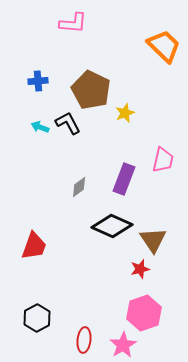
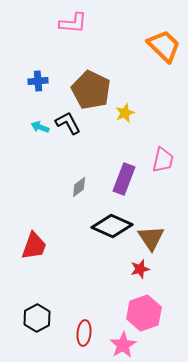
brown triangle: moved 2 px left, 2 px up
red ellipse: moved 7 px up
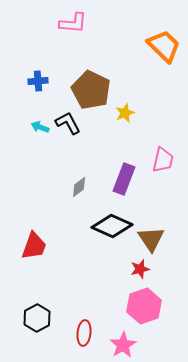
brown triangle: moved 1 px down
pink hexagon: moved 7 px up
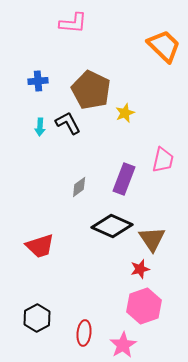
cyan arrow: rotated 108 degrees counterclockwise
brown triangle: moved 1 px right
red trapezoid: moved 6 px right; rotated 52 degrees clockwise
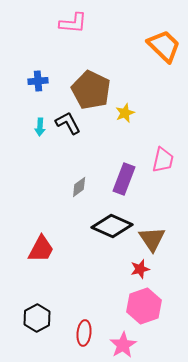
red trapezoid: moved 1 px right, 3 px down; rotated 44 degrees counterclockwise
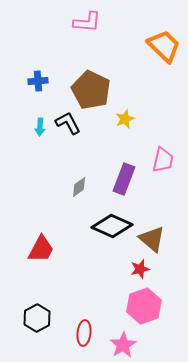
pink L-shape: moved 14 px right, 1 px up
yellow star: moved 6 px down
brown triangle: rotated 16 degrees counterclockwise
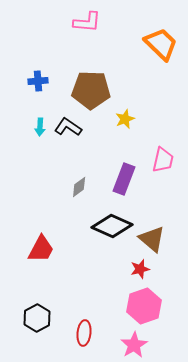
orange trapezoid: moved 3 px left, 2 px up
brown pentagon: rotated 24 degrees counterclockwise
black L-shape: moved 4 px down; rotated 28 degrees counterclockwise
pink star: moved 11 px right
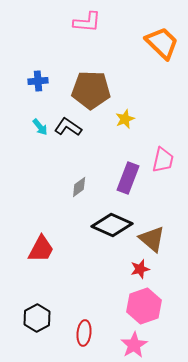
orange trapezoid: moved 1 px right, 1 px up
cyan arrow: rotated 42 degrees counterclockwise
purple rectangle: moved 4 px right, 1 px up
black diamond: moved 1 px up
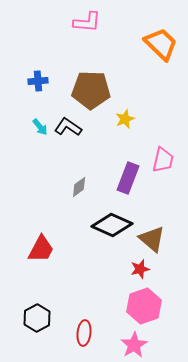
orange trapezoid: moved 1 px left, 1 px down
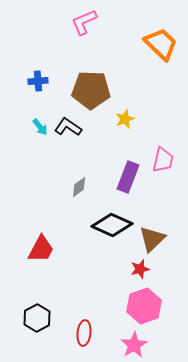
pink L-shape: moved 3 px left; rotated 152 degrees clockwise
purple rectangle: moved 1 px up
brown triangle: rotated 36 degrees clockwise
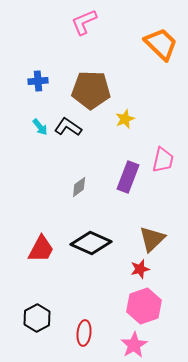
black diamond: moved 21 px left, 18 px down
